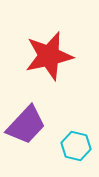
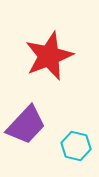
red star: rotated 9 degrees counterclockwise
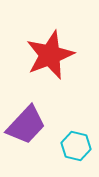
red star: moved 1 px right, 1 px up
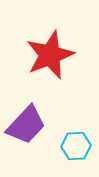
cyan hexagon: rotated 16 degrees counterclockwise
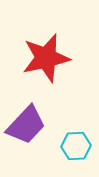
red star: moved 4 px left, 3 px down; rotated 9 degrees clockwise
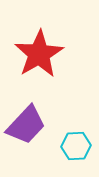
red star: moved 7 px left, 4 px up; rotated 18 degrees counterclockwise
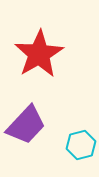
cyan hexagon: moved 5 px right, 1 px up; rotated 12 degrees counterclockwise
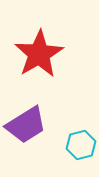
purple trapezoid: rotated 15 degrees clockwise
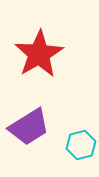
purple trapezoid: moved 3 px right, 2 px down
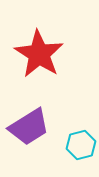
red star: rotated 9 degrees counterclockwise
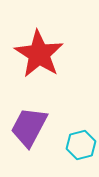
purple trapezoid: rotated 150 degrees clockwise
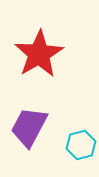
red star: rotated 9 degrees clockwise
